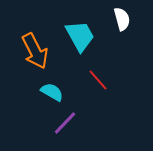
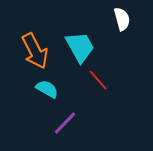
cyan trapezoid: moved 11 px down
cyan semicircle: moved 5 px left, 3 px up
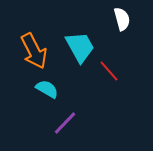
orange arrow: moved 1 px left
red line: moved 11 px right, 9 px up
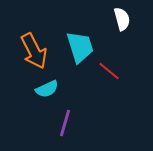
cyan trapezoid: rotated 12 degrees clockwise
red line: rotated 10 degrees counterclockwise
cyan semicircle: rotated 125 degrees clockwise
purple line: rotated 28 degrees counterclockwise
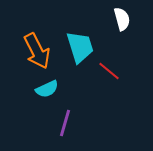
orange arrow: moved 3 px right
